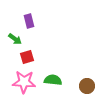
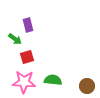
purple rectangle: moved 1 px left, 4 px down
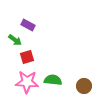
purple rectangle: rotated 48 degrees counterclockwise
green arrow: moved 1 px down
pink star: moved 3 px right
brown circle: moved 3 px left
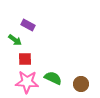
red square: moved 2 px left, 2 px down; rotated 16 degrees clockwise
green semicircle: moved 2 px up; rotated 18 degrees clockwise
brown circle: moved 3 px left, 2 px up
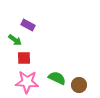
red square: moved 1 px left, 1 px up
green semicircle: moved 4 px right
brown circle: moved 2 px left, 1 px down
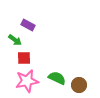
pink star: moved 1 px up; rotated 15 degrees counterclockwise
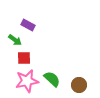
green semicircle: moved 5 px left, 1 px down; rotated 18 degrees clockwise
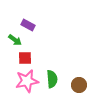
red square: moved 1 px right
green semicircle: rotated 42 degrees clockwise
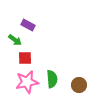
pink star: moved 1 px down
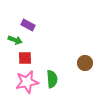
green arrow: rotated 16 degrees counterclockwise
brown circle: moved 6 px right, 22 px up
